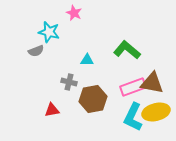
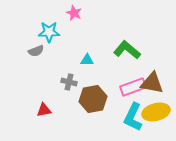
cyan star: rotated 15 degrees counterclockwise
red triangle: moved 8 px left
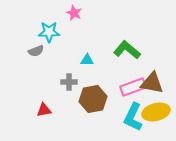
gray cross: rotated 14 degrees counterclockwise
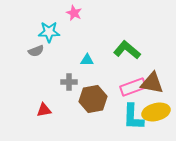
cyan L-shape: rotated 24 degrees counterclockwise
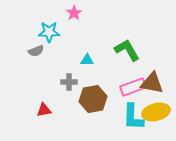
pink star: rotated 14 degrees clockwise
green L-shape: rotated 20 degrees clockwise
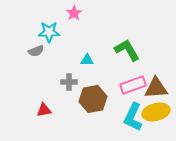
brown triangle: moved 4 px right, 5 px down; rotated 15 degrees counterclockwise
pink rectangle: moved 2 px up
cyan L-shape: rotated 24 degrees clockwise
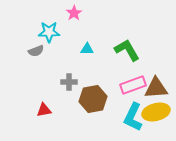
cyan triangle: moved 11 px up
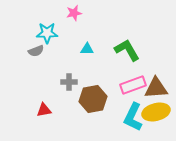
pink star: rotated 21 degrees clockwise
cyan star: moved 2 px left, 1 px down
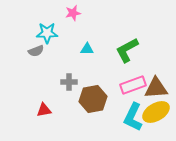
pink star: moved 1 px left
green L-shape: rotated 88 degrees counterclockwise
yellow ellipse: rotated 16 degrees counterclockwise
